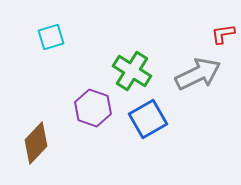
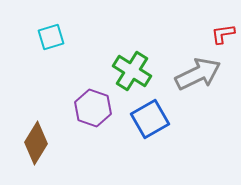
blue square: moved 2 px right
brown diamond: rotated 12 degrees counterclockwise
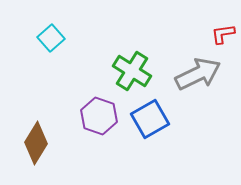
cyan square: moved 1 px down; rotated 24 degrees counterclockwise
purple hexagon: moved 6 px right, 8 px down
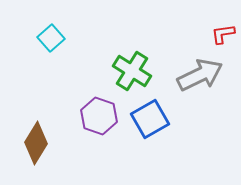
gray arrow: moved 2 px right, 1 px down
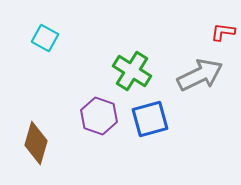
red L-shape: moved 2 px up; rotated 15 degrees clockwise
cyan square: moved 6 px left; rotated 20 degrees counterclockwise
blue square: rotated 15 degrees clockwise
brown diamond: rotated 15 degrees counterclockwise
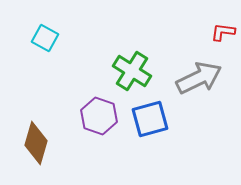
gray arrow: moved 1 px left, 3 px down
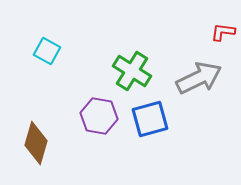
cyan square: moved 2 px right, 13 px down
purple hexagon: rotated 9 degrees counterclockwise
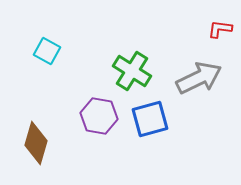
red L-shape: moved 3 px left, 3 px up
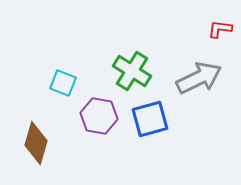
cyan square: moved 16 px right, 32 px down; rotated 8 degrees counterclockwise
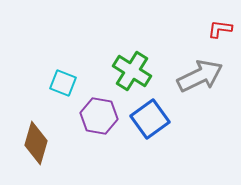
gray arrow: moved 1 px right, 2 px up
blue square: rotated 21 degrees counterclockwise
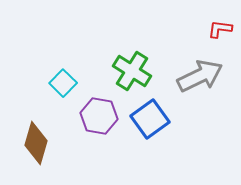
cyan square: rotated 24 degrees clockwise
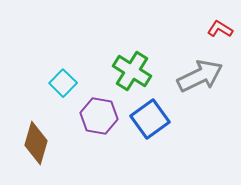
red L-shape: rotated 25 degrees clockwise
